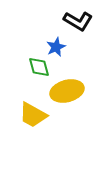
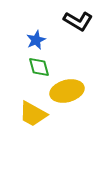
blue star: moved 20 px left, 7 px up
yellow trapezoid: moved 1 px up
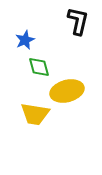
black L-shape: rotated 108 degrees counterclockwise
blue star: moved 11 px left
yellow trapezoid: moved 2 px right; rotated 20 degrees counterclockwise
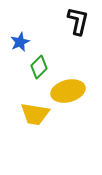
blue star: moved 5 px left, 2 px down
green diamond: rotated 60 degrees clockwise
yellow ellipse: moved 1 px right
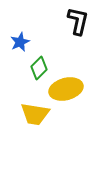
green diamond: moved 1 px down
yellow ellipse: moved 2 px left, 2 px up
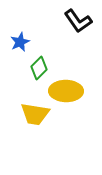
black L-shape: rotated 132 degrees clockwise
yellow ellipse: moved 2 px down; rotated 16 degrees clockwise
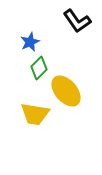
black L-shape: moved 1 px left
blue star: moved 10 px right
yellow ellipse: rotated 48 degrees clockwise
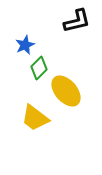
black L-shape: rotated 68 degrees counterclockwise
blue star: moved 5 px left, 3 px down
yellow trapezoid: moved 4 px down; rotated 28 degrees clockwise
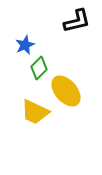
yellow trapezoid: moved 6 px up; rotated 12 degrees counterclockwise
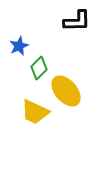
black L-shape: rotated 12 degrees clockwise
blue star: moved 6 px left, 1 px down
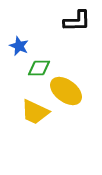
blue star: rotated 24 degrees counterclockwise
green diamond: rotated 45 degrees clockwise
yellow ellipse: rotated 12 degrees counterclockwise
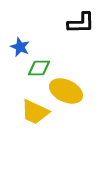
black L-shape: moved 4 px right, 2 px down
blue star: moved 1 px right, 1 px down
yellow ellipse: rotated 12 degrees counterclockwise
